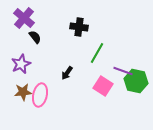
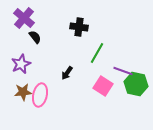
green hexagon: moved 3 px down
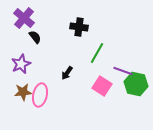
pink square: moved 1 px left
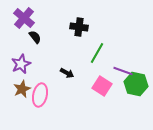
black arrow: rotated 96 degrees counterclockwise
brown star: moved 1 px left, 3 px up; rotated 18 degrees counterclockwise
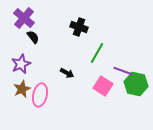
black cross: rotated 12 degrees clockwise
black semicircle: moved 2 px left
pink square: moved 1 px right
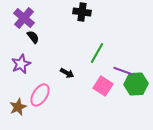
black cross: moved 3 px right, 15 px up; rotated 12 degrees counterclockwise
green hexagon: rotated 15 degrees counterclockwise
brown star: moved 4 px left, 18 px down
pink ellipse: rotated 20 degrees clockwise
